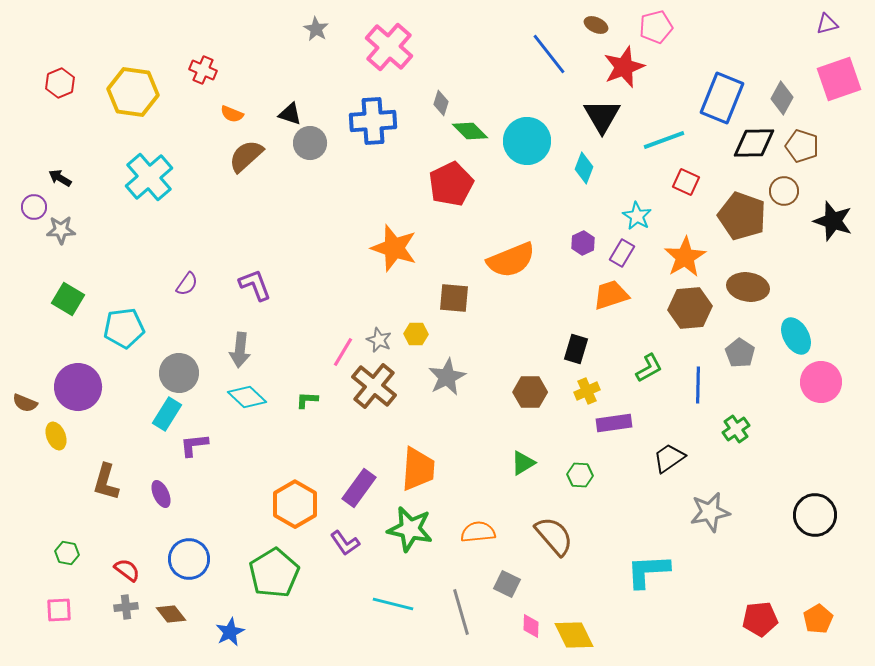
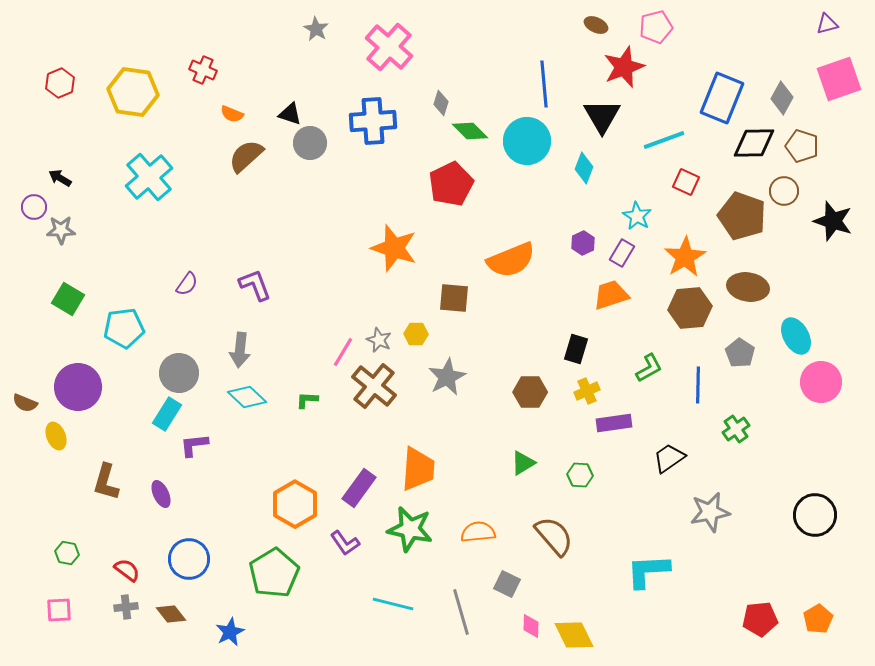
blue line at (549, 54): moved 5 px left, 30 px down; rotated 33 degrees clockwise
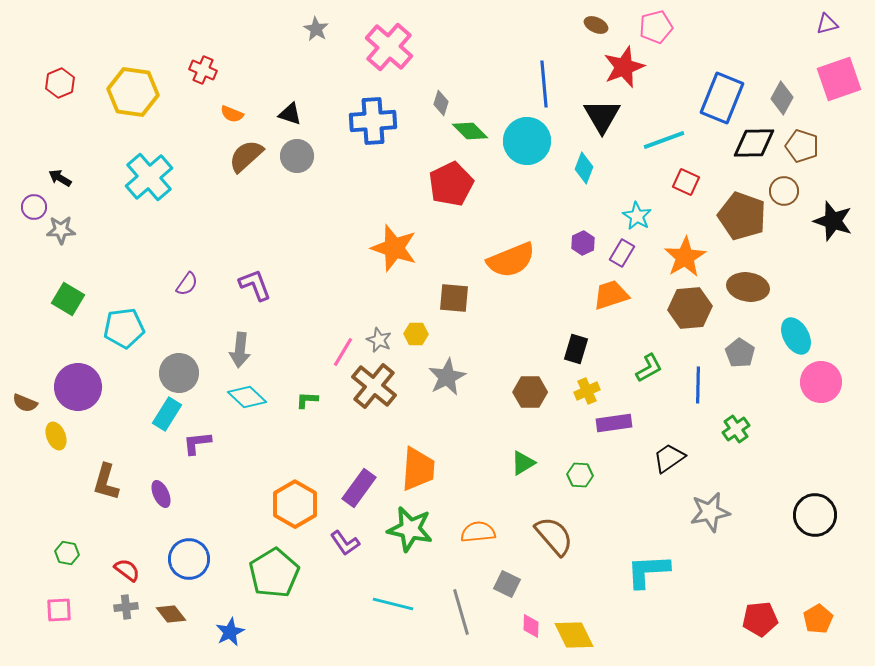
gray circle at (310, 143): moved 13 px left, 13 px down
purple L-shape at (194, 445): moved 3 px right, 2 px up
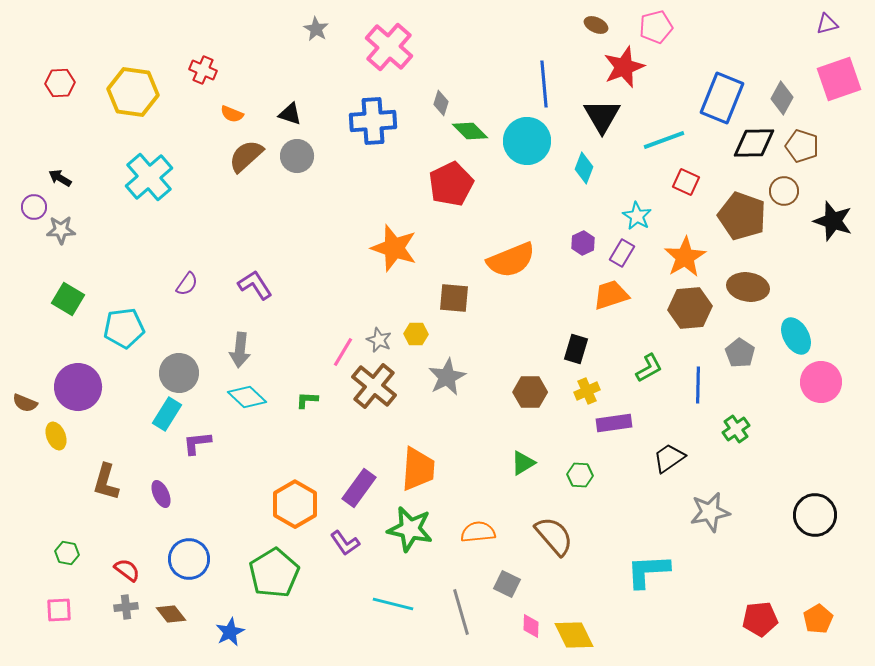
red hexagon at (60, 83): rotated 20 degrees clockwise
purple L-shape at (255, 285): rotated 12 degrees counterclockwise
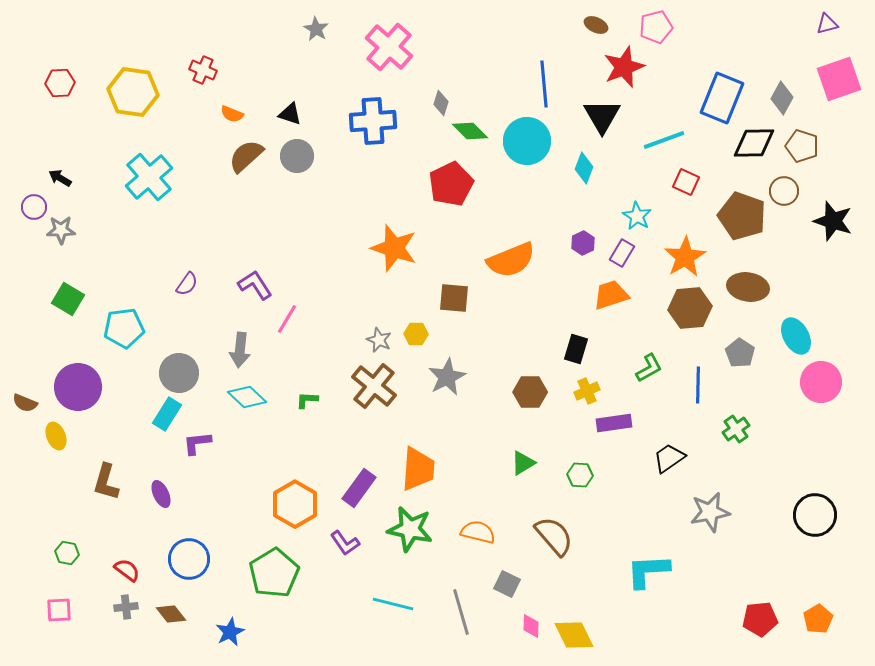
pink line at (343, 352): moved 56 px left, 33 px up
orange semicircle at (478, 532): rotated 20 degrees clockwise
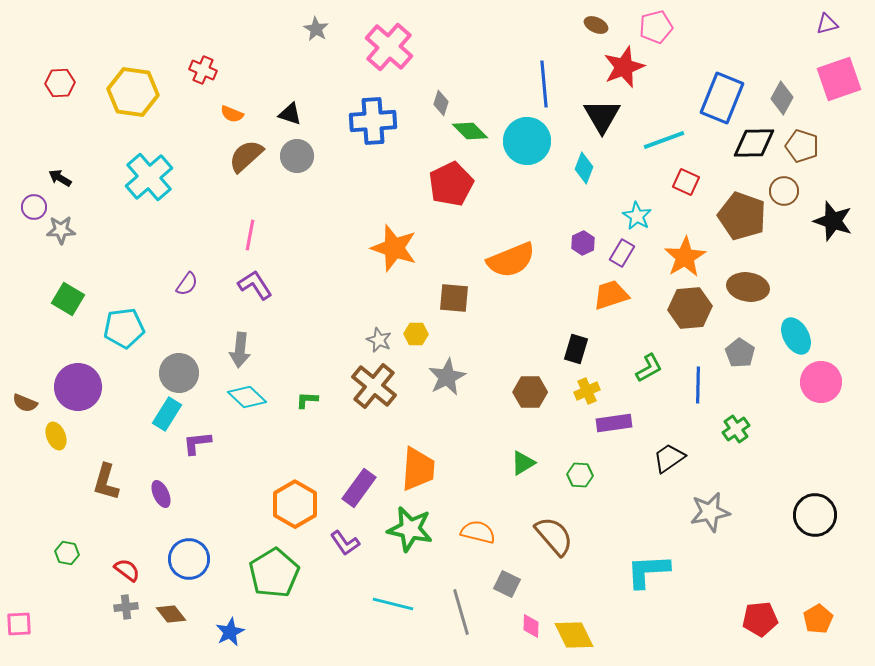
pink line at (287, 319): moved 37 px left, 84 px up; rotated 20 degrees counterclockwise
pink square at (59, 610): moved 40 px left, 14 px down
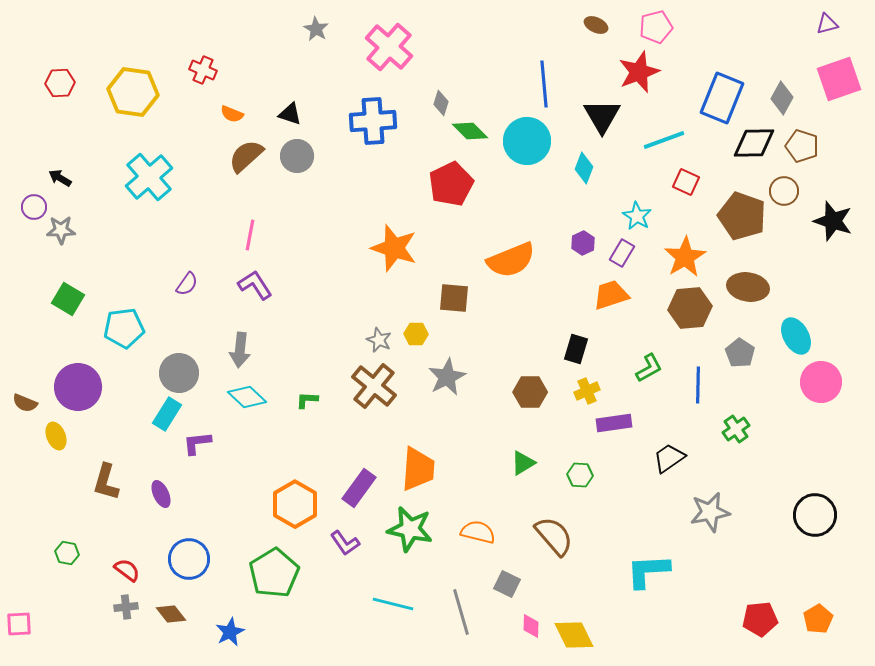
red star at (624, 67): moved 15 px right, 5 px down
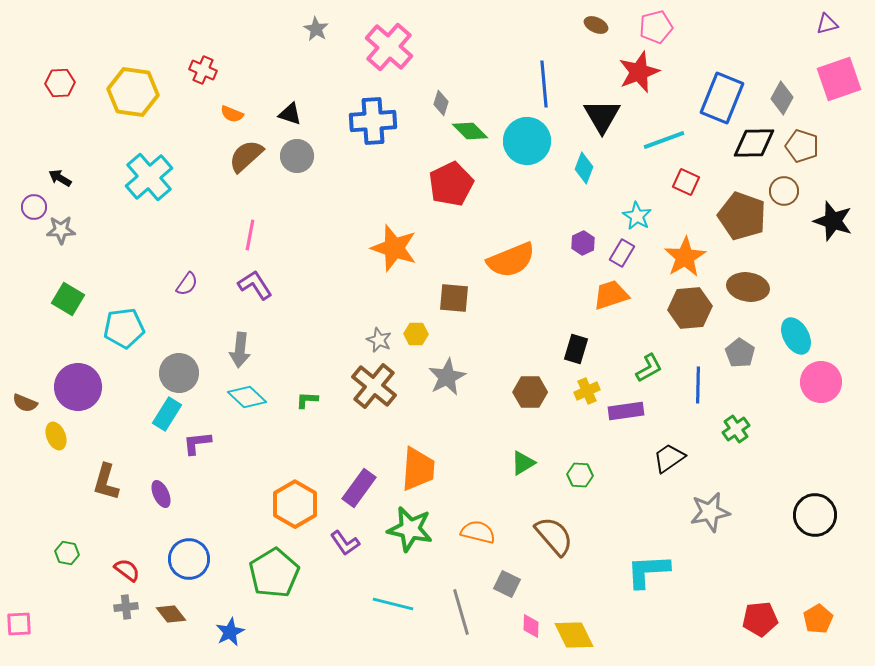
purple rectangle at (614, 423): moved 12 px right, 12 px up
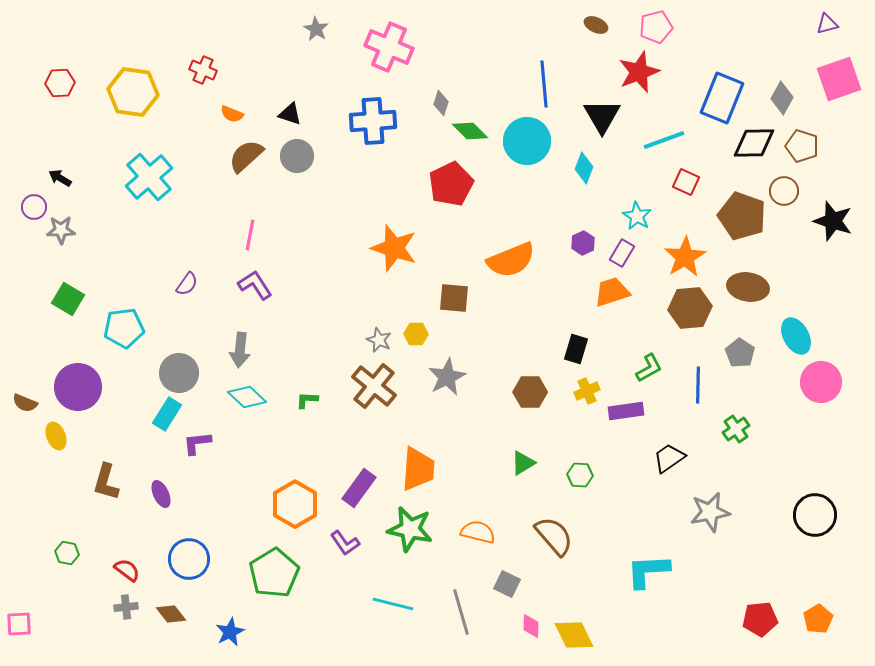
pink cross at (389, 47): rotated 18 degrees counterclockwise
orange trapezoid at (611, 295): moved 1 px right, 3 px up
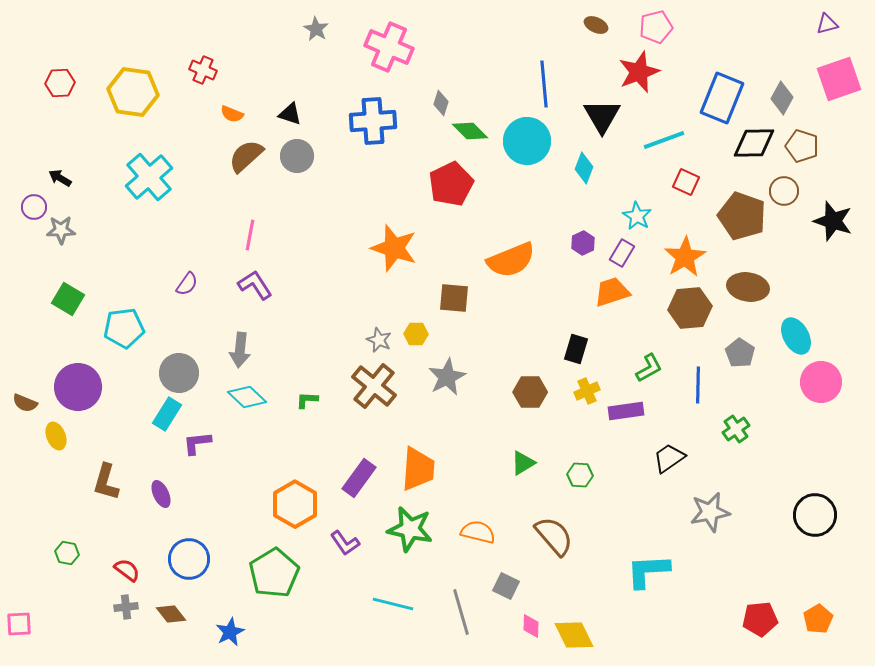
purple rectangle at (359, 488): moved 10 px up
gray square at (507, 584): moved 1 px left, 2 px down
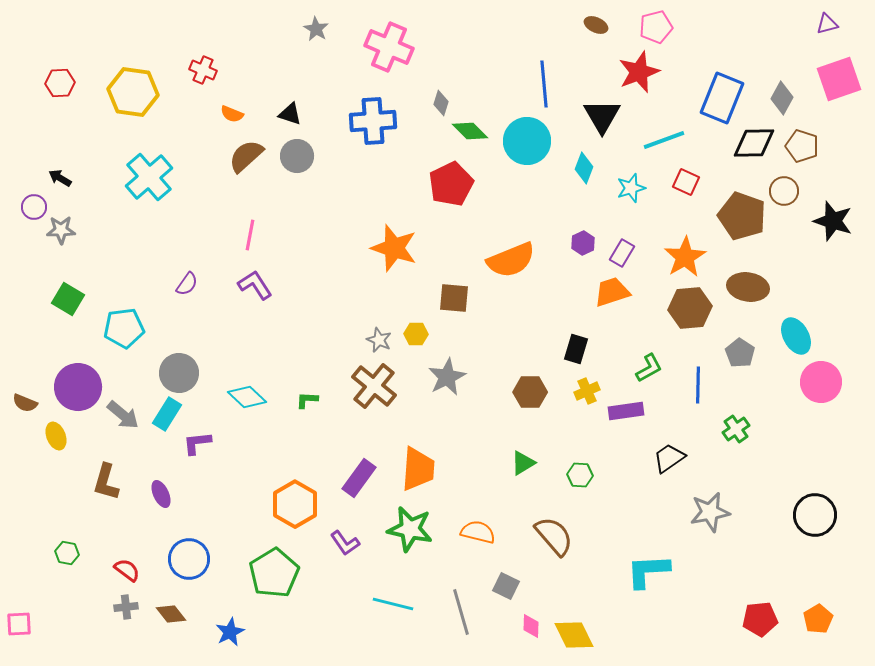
cyan star at (637, 216): moved 6 px left, 28 px up; rotated 24 degrees clockwise
gray arrow at (240, 350): moved 117 px left, 65 px down; rotated 56 degrees counterclockwise
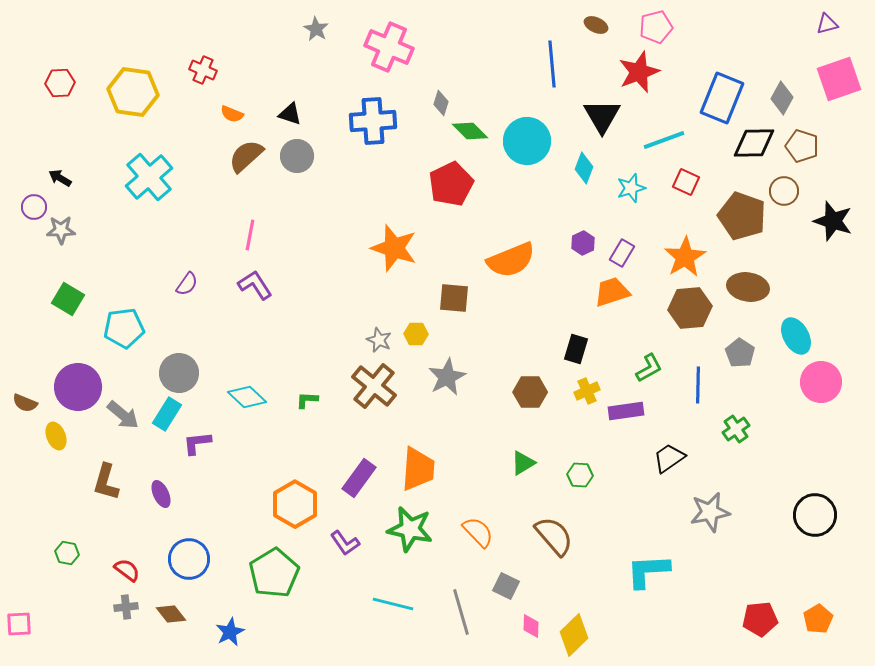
blue line at (544, 84): moved 8 px right, 20 px up
orange semicircle at (478, 532): rotated 32 degrees clockwise
yellow diamond at (574, 635): rotated 72 degrees clockwise
